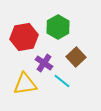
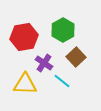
green hexagon: moved 5 px right, 3 px down
yellow triangle: rotated 10 degrees clockwise
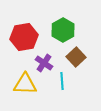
cyan line: rotated 48 degrees clockwise
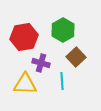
purple cross: moved 3 px left; rotated 18 degrees counterclockwise
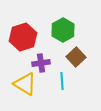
red hexagon: moved 1 px left; rotated 8 degrees counterclockwise
purple cross: rotated 24 degrees counterclockwise
yellow triangle: rotated 30 degrees clockwise
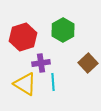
brown square: moved 12 px right, 6 px down
cyan line: moved 9 px left, 1 px down
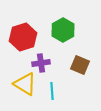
brown square: moved 8 px left, 2 px down; rotated 24 degrees counterclockwise
cyan line: moved 1 px left, 9 px down
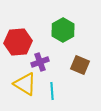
red hexagon: moved 5 px left, 5 px down; rotated 12 degrees clockwise
purple cross: moved 1 px left, 1 px up; rotated 12 degrees counterclockwise
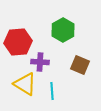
purple cross: rotated 24 degrees clockwise
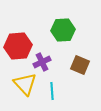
green hexagon: rotated 25 degrees clockwise
red hexagon: moved 4 px down
purple cross: moved 2 px right; rotated 30 degrees counterclockwise
yellow triangle: rotated 15 degrees clockwise
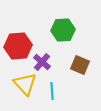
purple cross: rotated 24 degrees counterclockwise
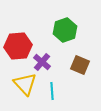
green hexagon: moved 2 px right; rotated 15 degrees counterclockwise
